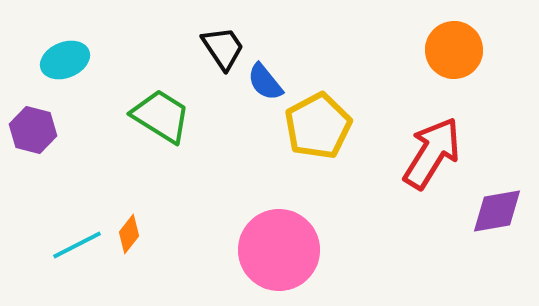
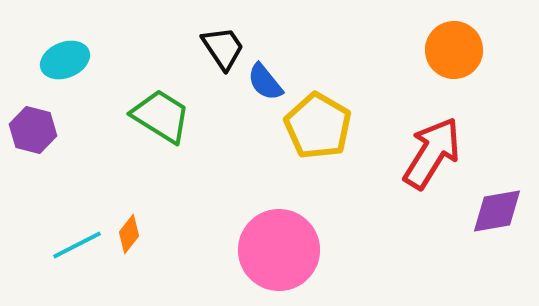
yellow pentagon: rotated 14 degrees counterclockwise
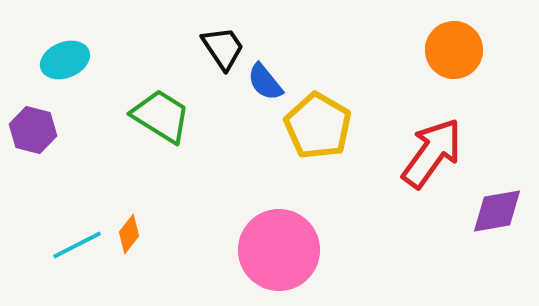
red arrow: rotated 4 degrees clockwise
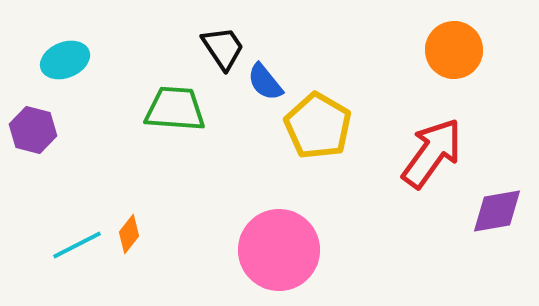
green trapezoid: moved 14 px right, 7 px up; rotated 28 degrees counterclockwise
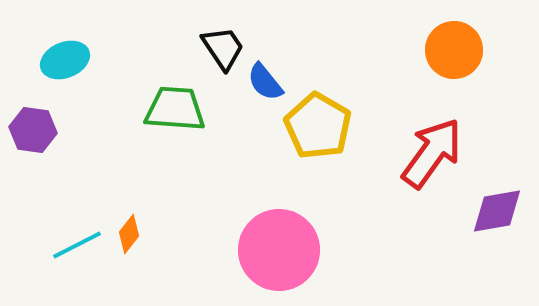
purple hexagon: rotated 6 degrees counterclockwise
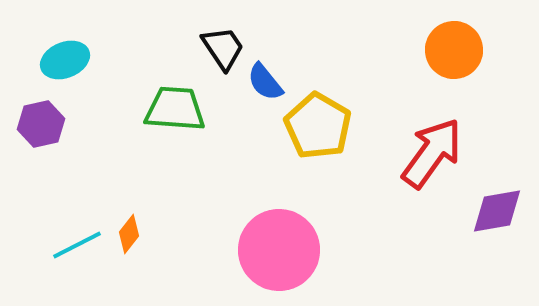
purple hexagon: moved 8 px right, 6 px up; rotated 21 degrees counterclockwise
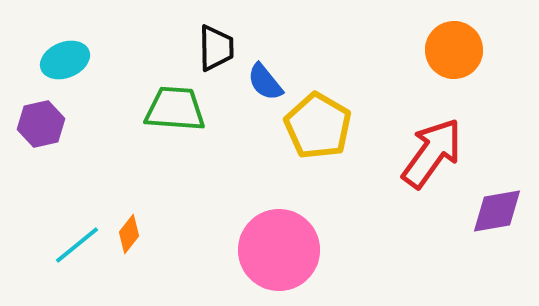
black trapezoid: moved 7 px left; rotated 33 degrees clockwise
cyan line: rotated 12 degrees counterclockwise
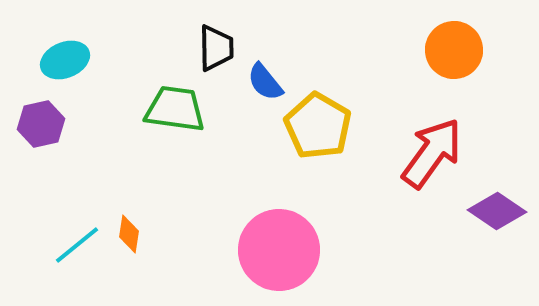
green trapezoid: rotated 4 degrees clockwise
purple diamond: rotated 44 degrees clockwise
orange diamond: rotated 30 degrees counterclockwise
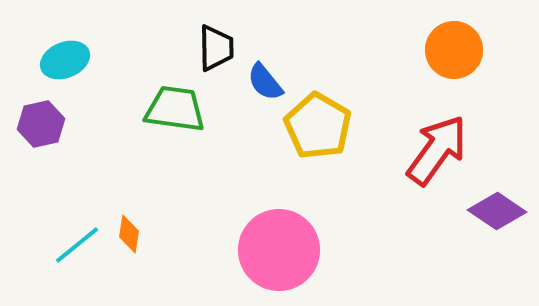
red arrow: moved 5 px right, 3 px up
